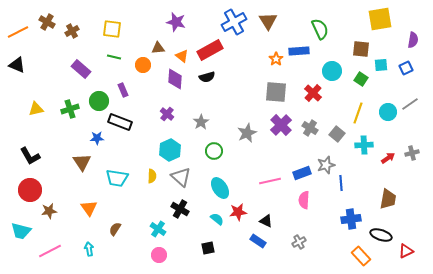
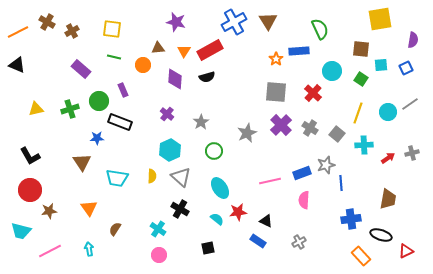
orange triangle at (182, 56): moved 2 px right, 5 px up; rotated 24 degrees clockwise
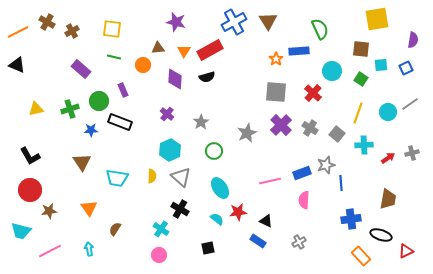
yellow square at (380, 19): moved 3 px left
blue star at (97, 138): moved 6 px left, 8 px up
cyan cross at (158, 229): moved 3 px right
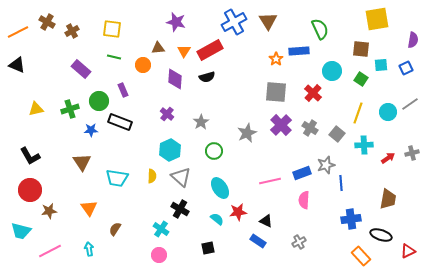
red triangle at (406, 251): moved 2 px right
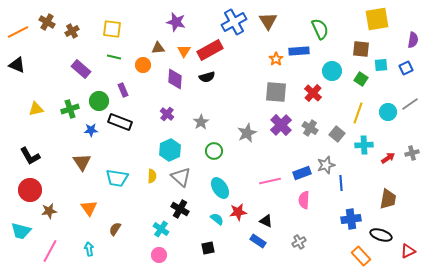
pink line at (50, 251): rotated 35 degrees counterclockwise
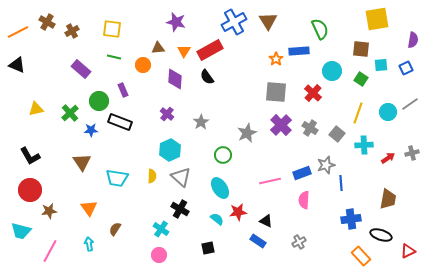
black semicircle at (207, 77): rotated 70 degrees clockwise
green cross at (70, 109): moved 4 px down; rotated 24 degrees counterclockwise
green circle at (214, 151): moved 9 px right, 4 px down
cyan arrow at (89, 249): moved 5 px up
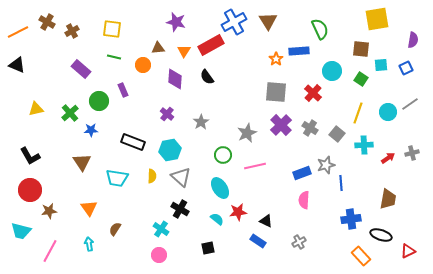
red rectangle at (210, 50): moved 1 px right, 5 px up
black rectangle at (120, 122): moved 13 px right, 20 px down
cyan hexagon at (170, 150): rotated 15 degrees clockwise
pink line at (270, 181): moved 15 px left, 15 px up
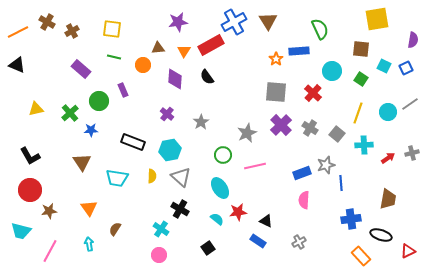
purple star at (176, 22): moved 2 px right; rotated 24 degrees counterclockwise
cyan square at (381, 65): moved 3 px right, 1 px down; rotated 32 degrees clockwise
black square at (208, 248): rotated 24 degrees counterclockwise
